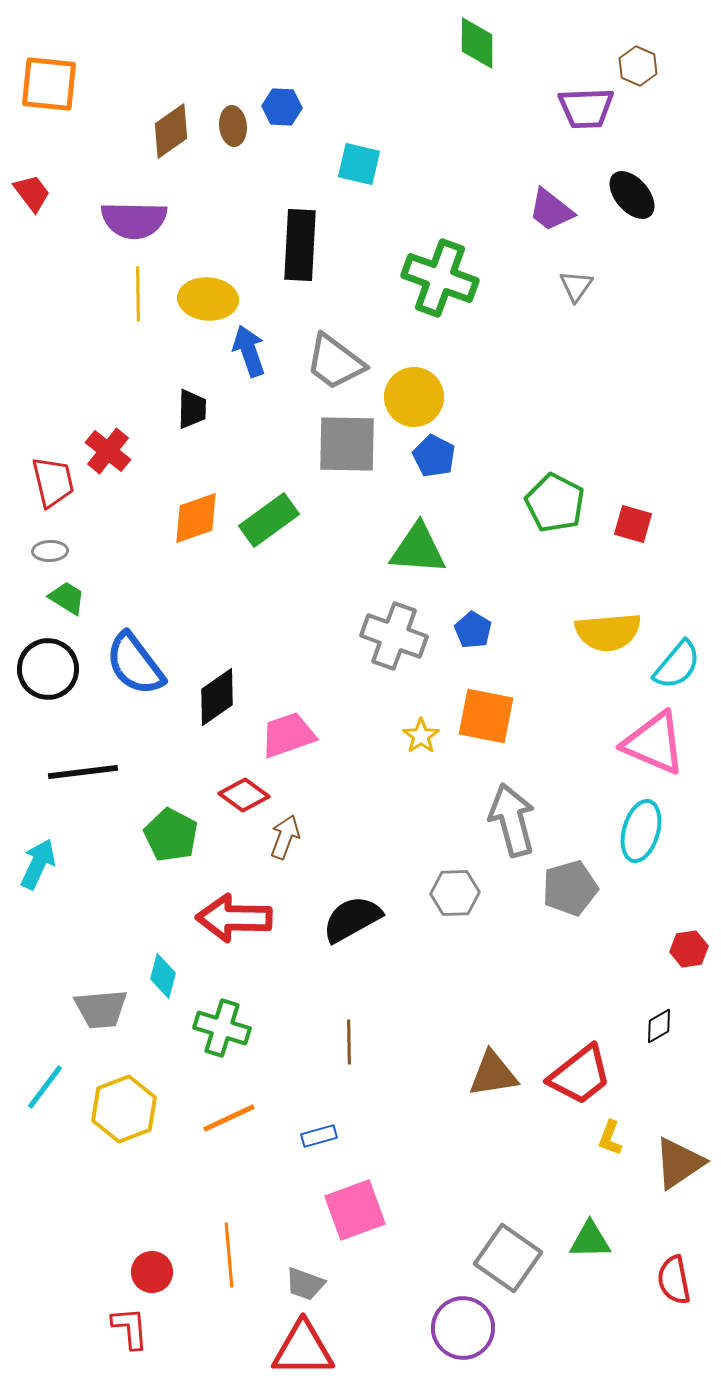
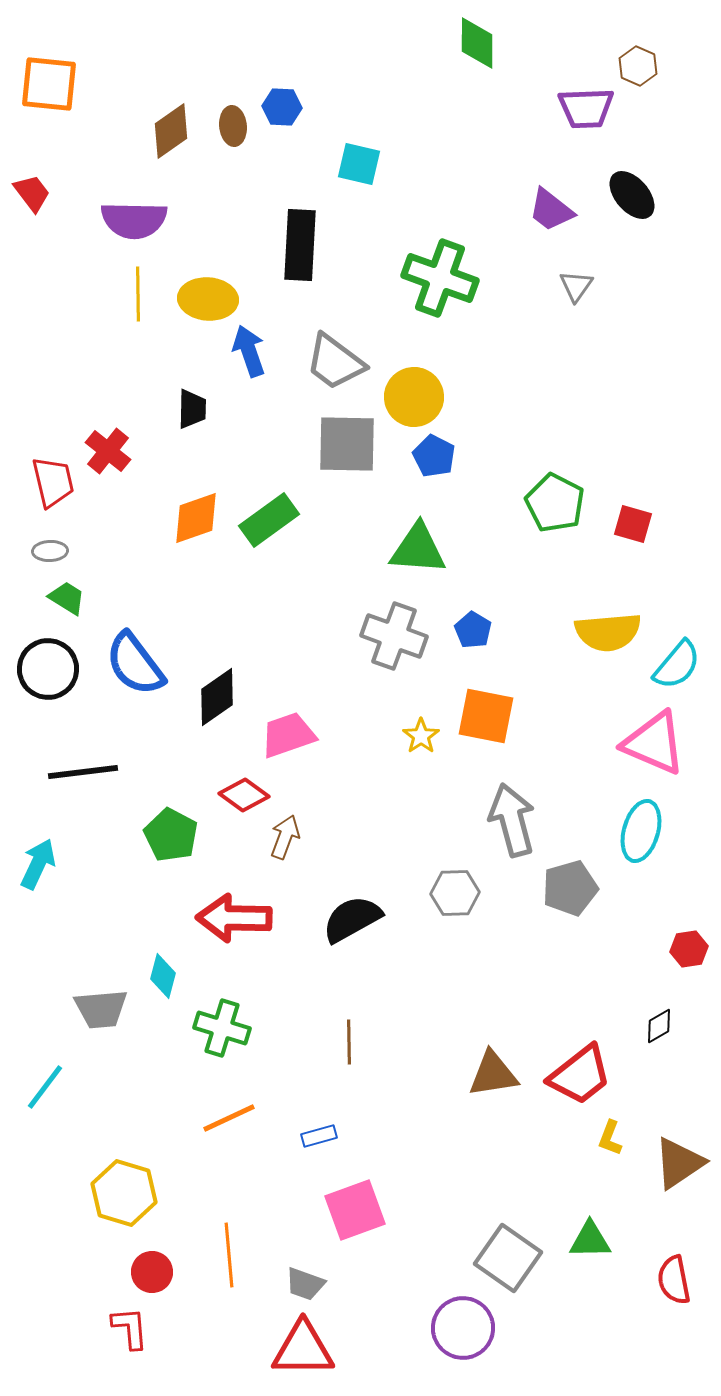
yellow hexagon at (124, 1109): moved 84 px down; rotated 22 degrees counterclockwise
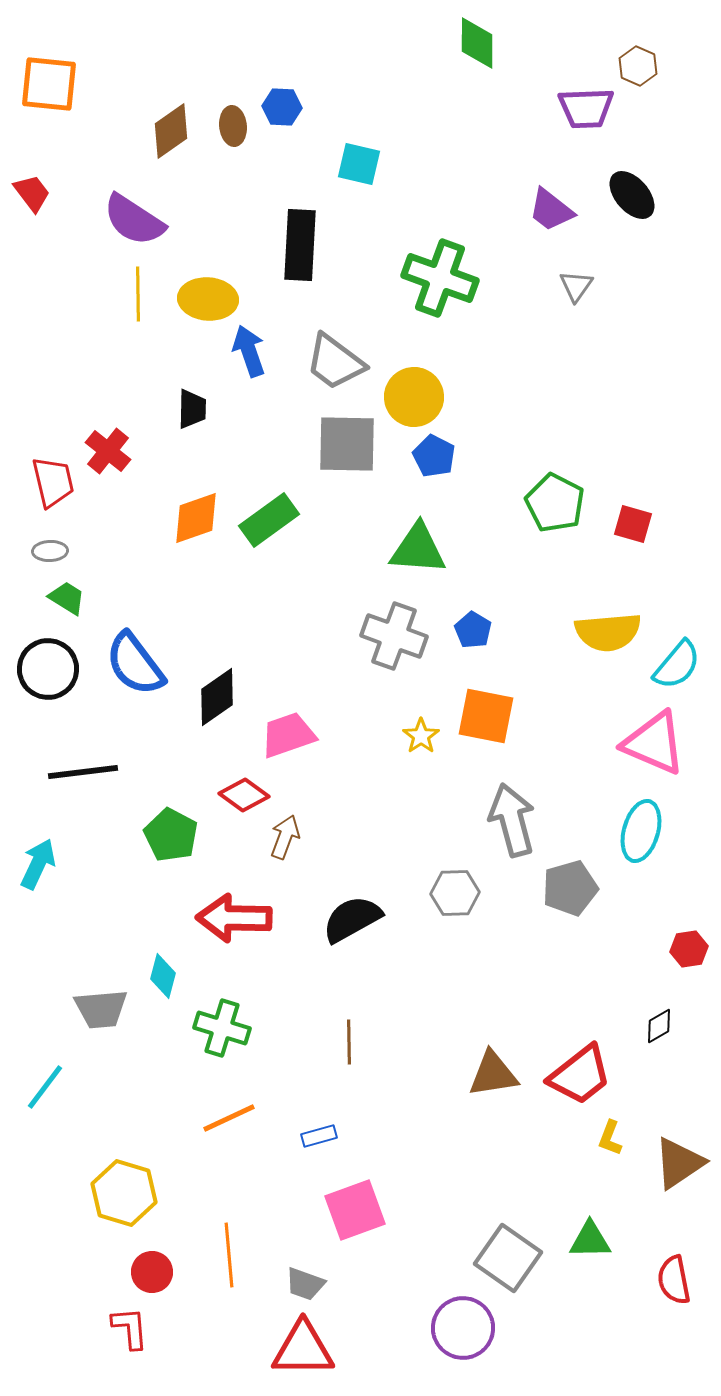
purple semicircle at (134, 220): rotated 32 degrees clockwise
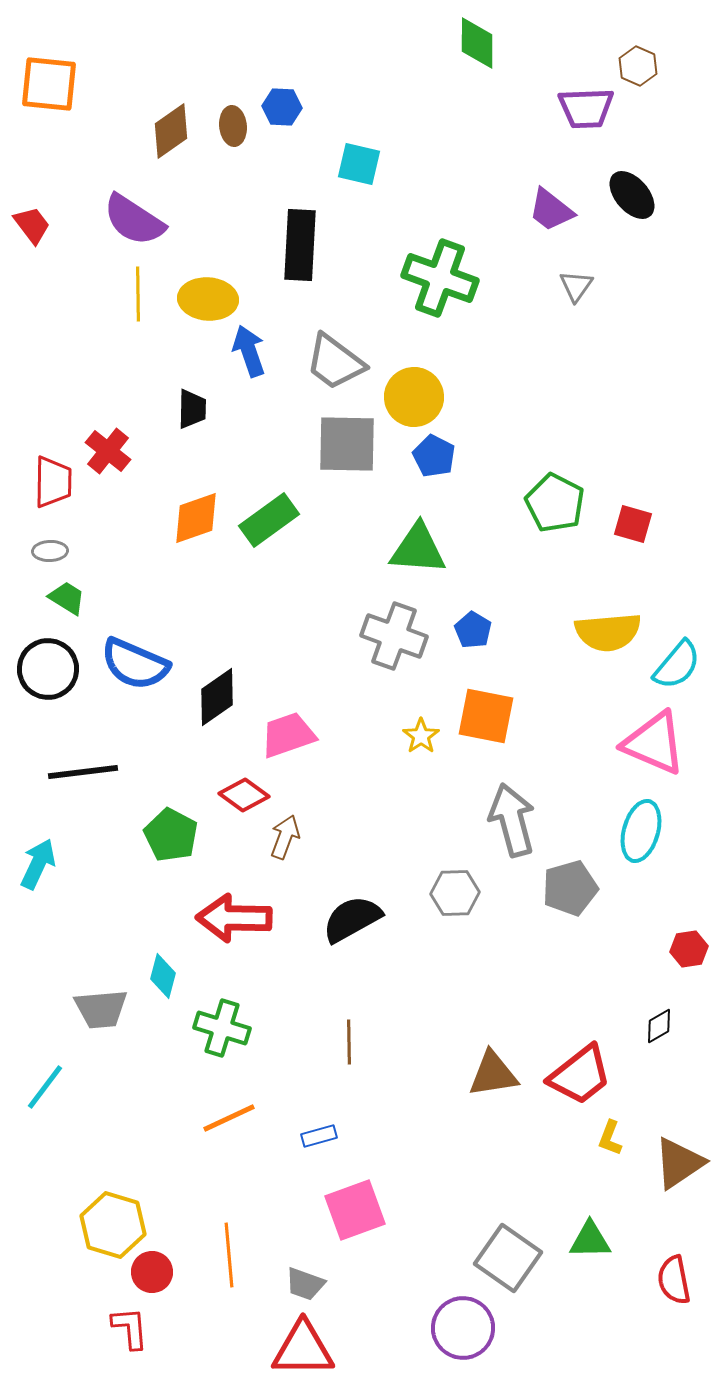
red trapezoid at (32, 193): moved 32 px down
red trapezoid at (53, 482): rotated 14 degrees clockwise
blue semicircle at (135, 664): rotated 30 degrees counterclockwise
yellow hexagon at (124, 1193): moved 11 px left, 32 px down
